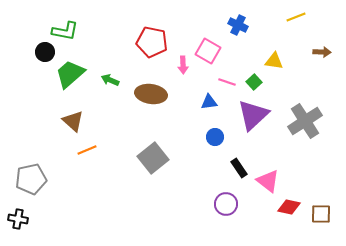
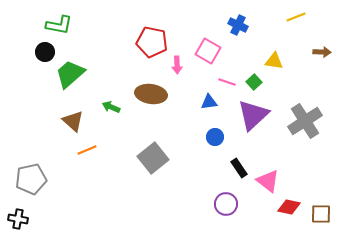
green L-shape: moved 6 px left, 6 px up
pink arrow: moved 6 px left
green arrow: moved 1 px right, 27 px down
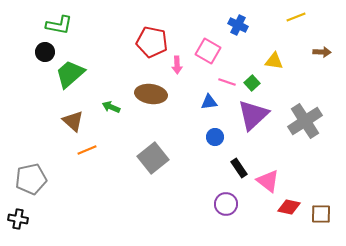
green square: moved 2 px left, 1 px down
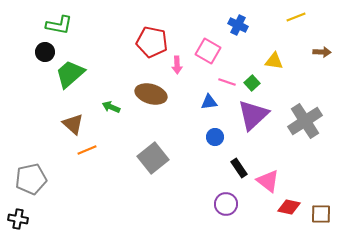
brown ellipse: rotated 8 degrees clockwise
brown triangle: moved 3 px down
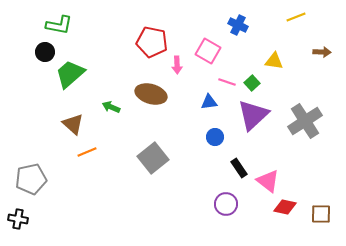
orange line: moved 2 px down
red diamond: moved 4 px left
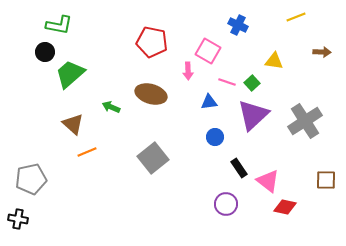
pink arrow: moved 11 px right, 6 px down
brown square: moved 5 px right, 34 px up
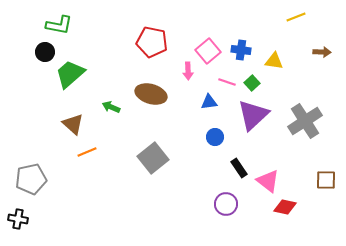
blue cross: moved 3 px right, 25 px down; rotated 18 degrees counterclockwise
pink square: rotated 20 degrees clockwise
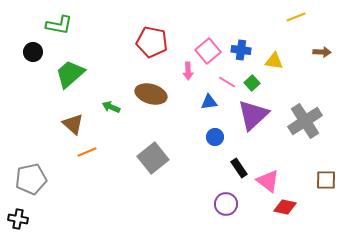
black circle: moved 12 px left
pink line: rotated 12 degrees clockwise
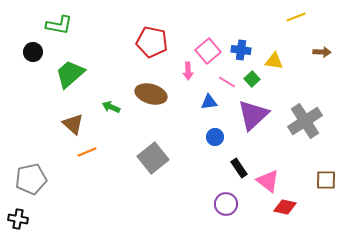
green square: moved 4 px up
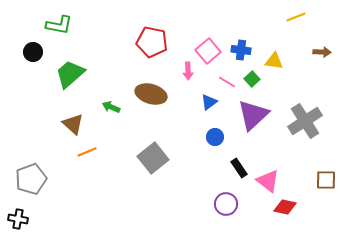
blue triangle: rotated 30 degrees counterclockwise
gray pentagon: rotated 8 degrees counterclockwise
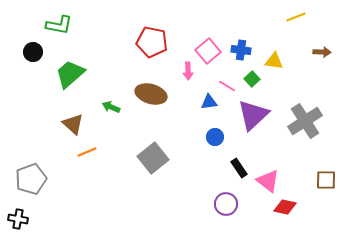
pink line: moved 4 px down
blue triangle: rotated 30 degrees clockwise
